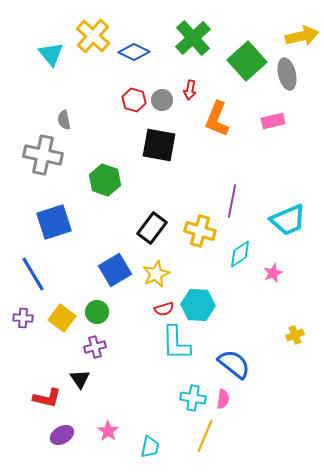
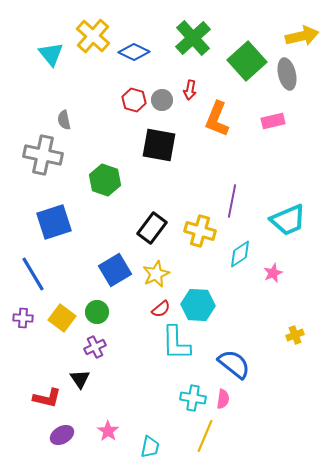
red semicircle at (164, 309): moved 3 px left; rotated 24 degrees counterclockwise
purple cross at (95, 347): rotated 10 degrees counterclockwise
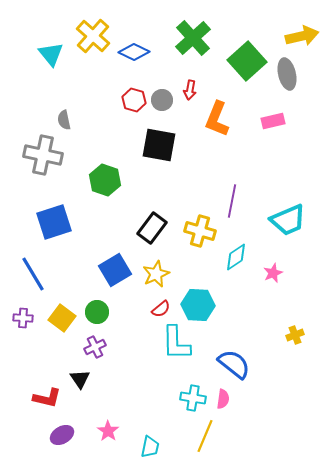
cyan diamond at (240, 254): moved 4 px left, 3 px down
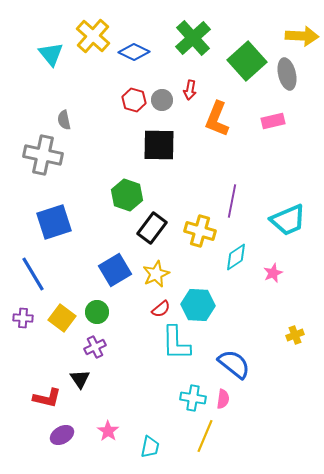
yellow arrow at (302, 36): rotated 16 degrees clockwise
black square at (159, 145): rotated 9 degrees counterclockwise
green hexagon at (105, 180): moved 22 px right, 15 px down
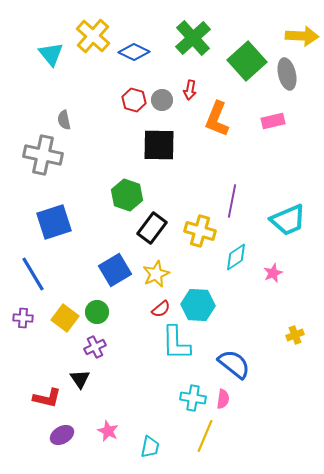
yellow square at (62, 318): moved 3 px right
pink star at (108, 431): rotated 10 degrees counterclockwise
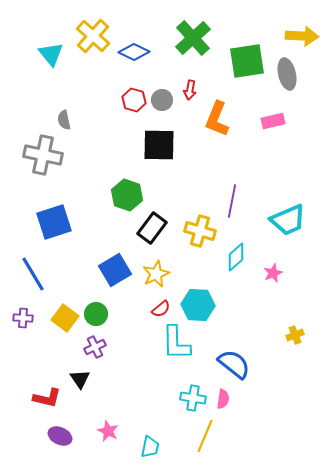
green square at (247, 61): rotated 33 degrees clockwise
cyan diamond at (236, 257): rotated 8 degrees counterclockwise
green circle at (97, 312): moved 1 px left, 2 px down
purple ellipse at (62, 435): moved 2 px left, 1 px down; rotated 55 degrees clockwise
